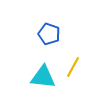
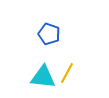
yellow line: moved 6 px left, 6 px down
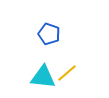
yellow line: rotated 20 degrees clockwise
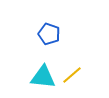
yellow line: moved 5 px right, 2 px down
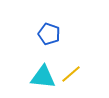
yellow line: moved 1 px left, 1 px up
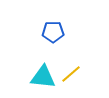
blue pentagon: moved 4 px right, 2 px up; rotated 20 degrees counterclockwise
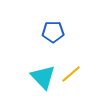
cyan triangle: rotated 40 degrees clockwise
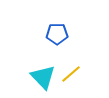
blue pentagon: moved 4 px right, 2 px down
